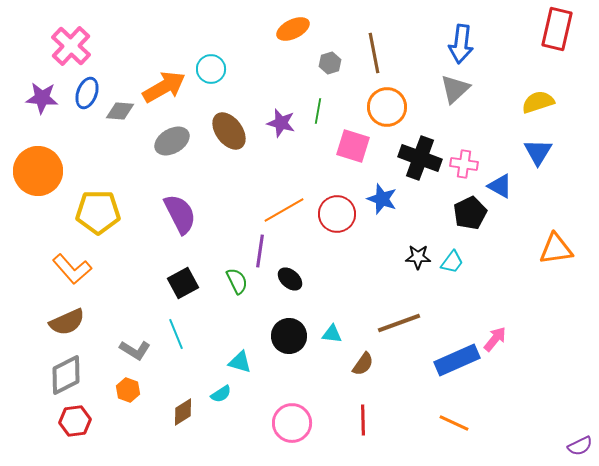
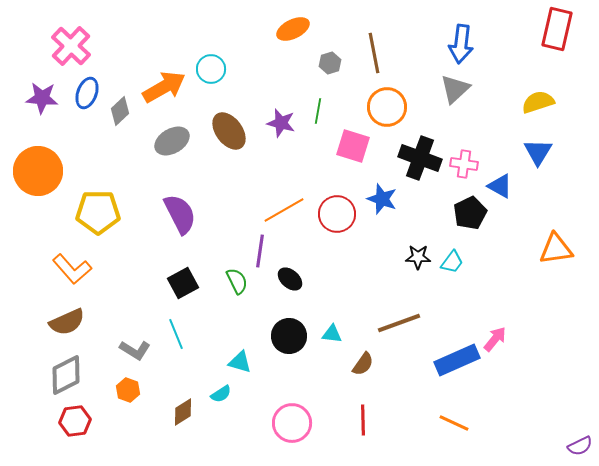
gray diamond at (120, 111): rotated 48 degrees counterclockwise
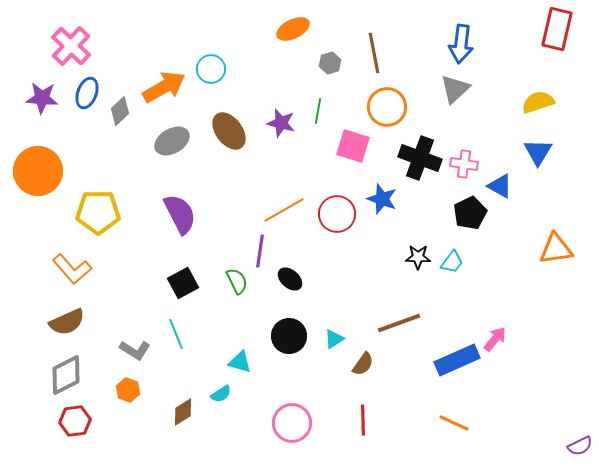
cyan triangle at (332, 334): moved 2 px right, 5 px down; rotated 40 degrees counterclockwise
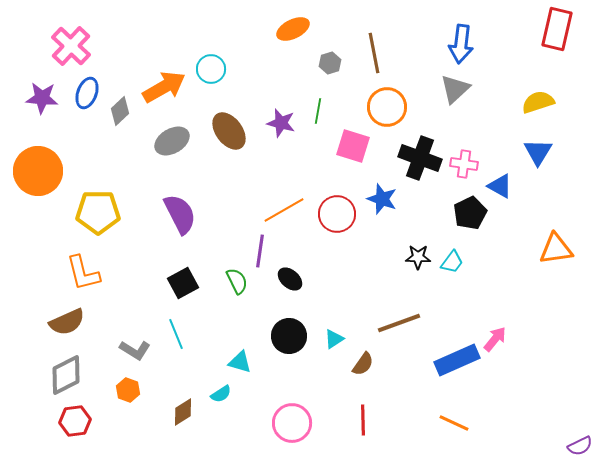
orange L-shape at (72, 269): moved 11 px right, 4 px down; rotated 27 degrees clockwise
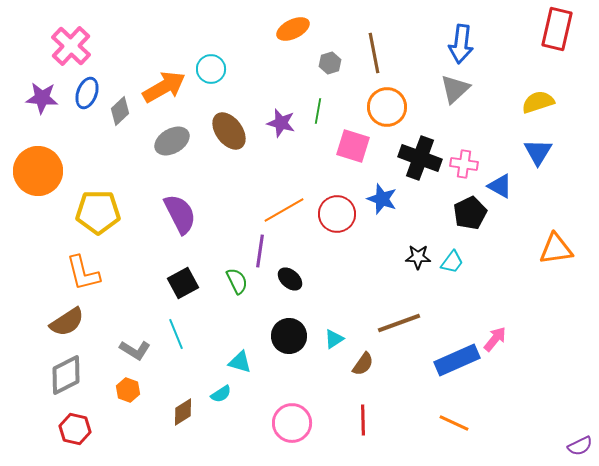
brown semicircle at (67, 322): rotated 9 degrees counterclockwise
red hexagon at (75, 421): moved 8 px down; rotated 20 degrees clockwise
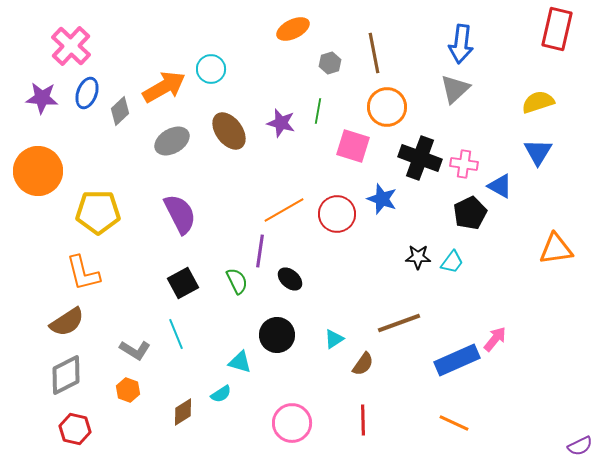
black circle at (289, 336): moved 12 px left, 1 px up
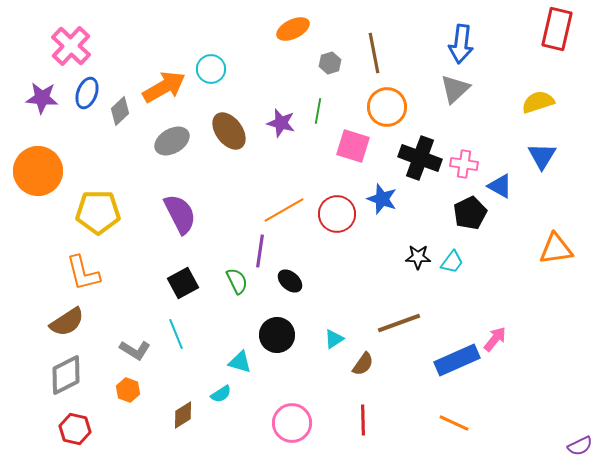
blue triangle at (538, 152): moved 4 px right, 4 px down
black ellipse at (290, 279): moved 2 px down
brown diamond at (183, 412): moved 3 px down
